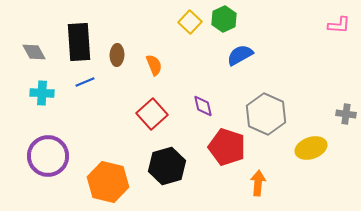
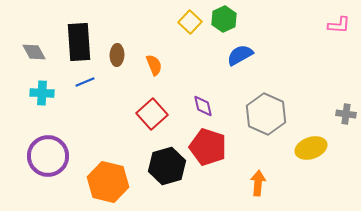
red pentagon: moved 19 px left
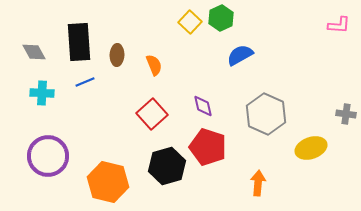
green hexagon: moved 3 px left, 1 px up
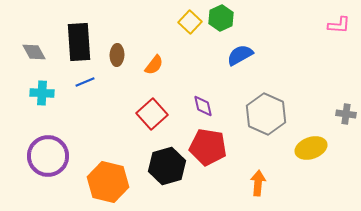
orange semicircle: rotated 60 degrees clockwise
red pentagon: rotated 9 degrees counterclockwise
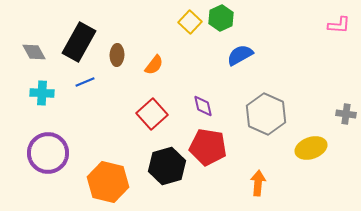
black rectangle: rotated 33 degrees clockwise
purple circle: moved 3 px up
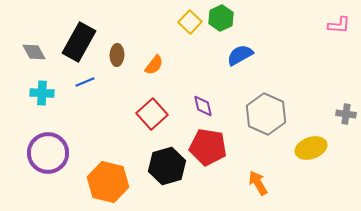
orange arrow: rotated 35 degrees counterclockwise
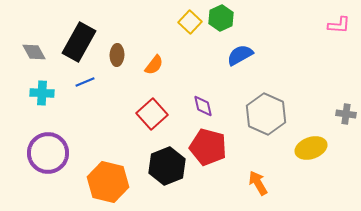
red pentagon: rotated 6 degrees clockwise
black hexagon: rotated 6 degrees counterclockwise
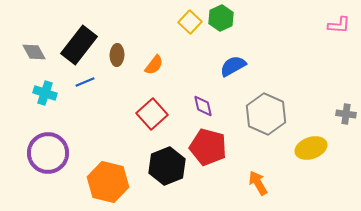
black rectangle: moved 3 px down; rotated 9 degrees clockwise
blue semicircle: moved 7 px left, 11 px down
cyan cross: moved 3 px right; rotated 15 degrees clockwise
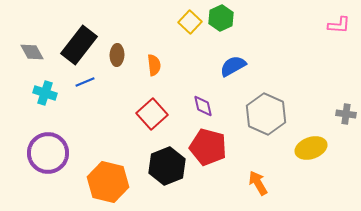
gray diamond: moved 2 px left
orange semicircle: rotated 45 degrees counterclockwise
